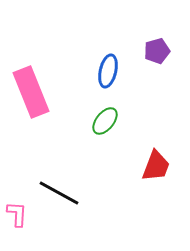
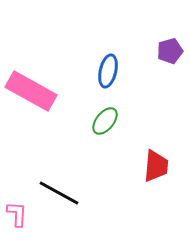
purple pentagon: moved 13 px right
pink rectangle: moved 1 px up; rotated 39 degrees counterclockwise
red trapezoid: rotated 16 degrees counterclockwise
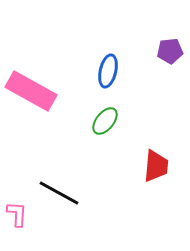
purple pentagon: rotated 10 degrees clockwise
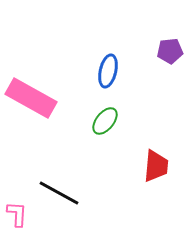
pink rectangle: moved 7 px down
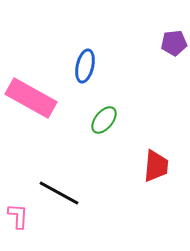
purple pentagon: moved 4 px right, 8 px up
blue ellipse: moved 23 px left, 5 px up
green ellipse: moved 1 px left, 1 px up
pink L-shape: moved 1 px right, 2 px down
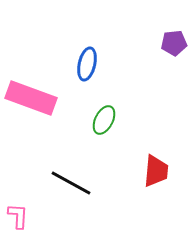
blue ellipse: moved 2 px right, 2 px up
pink rectangle: rotated 9 degrees counterclockwise
green ellipse: rotated 12 degrees counterclockwise
red trapezoid: moved 5 px down
black line: moved 12 px right, 10 px up
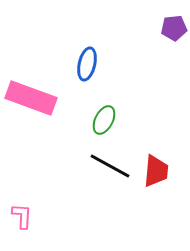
purple pentagon: moved 15 px up
black line: moved 39 px right, 17 px up
pink L-shape: moved 4 px right
